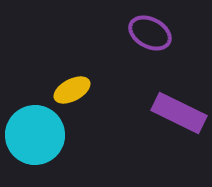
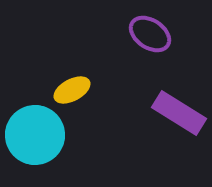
purple ellipse: moved 1 px down; rotated 6 degrees clockwise
purple rectangle: rotated 6 degrees clockwise
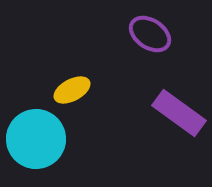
purple rectangle: rotated 4 degrees clockwise
cyan circle: moved 1 px right, 4 px down
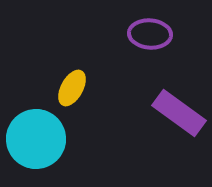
purple ellipse: rotated 30 degrees counterclockwise
yellow ellipse: moved 2 px up; rotated 33 degrees counterclockwise
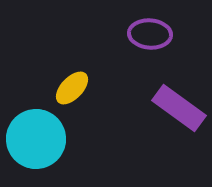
yellow ellipse: rotated 15 degrees clockwise
purple rectangle: moved 5 px up
